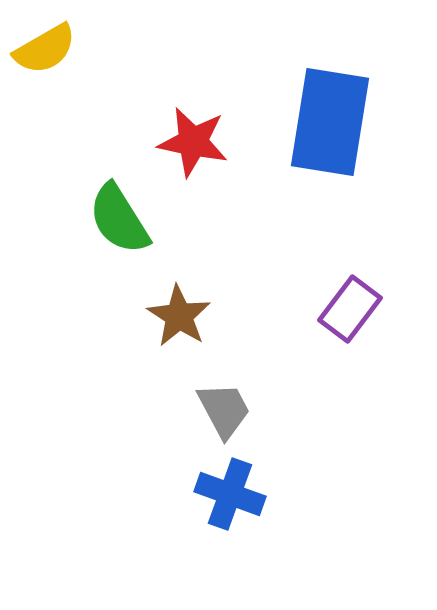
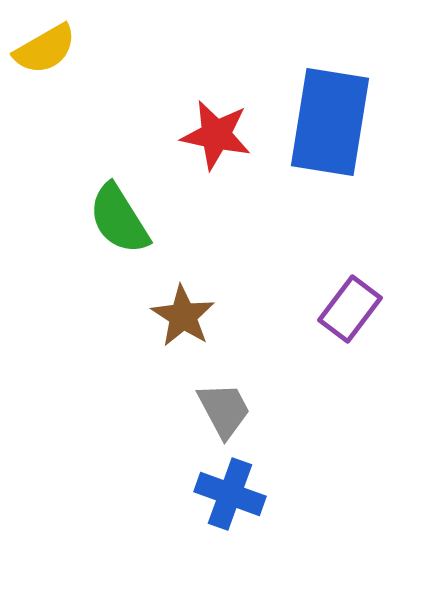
red star: moved 23 px right, 7 px up
brown star: moved 4 px right
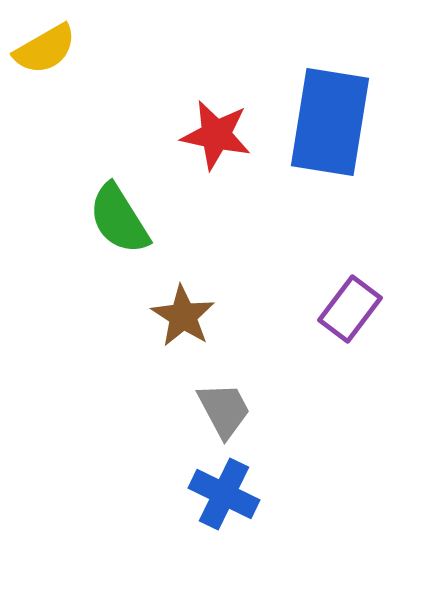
blue cross: moved 6 px left; rotated 6 degrees clockwise
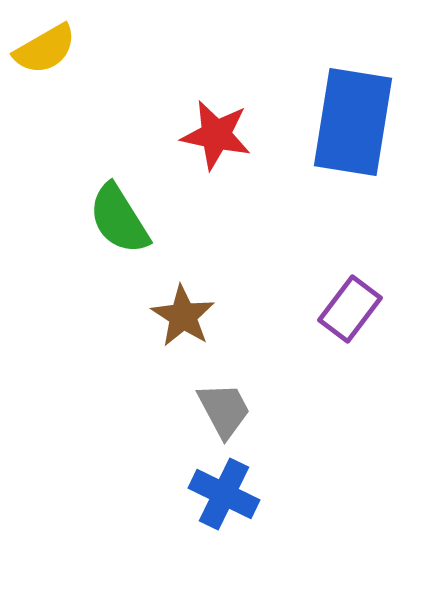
blue rectangle: moved 23 px right
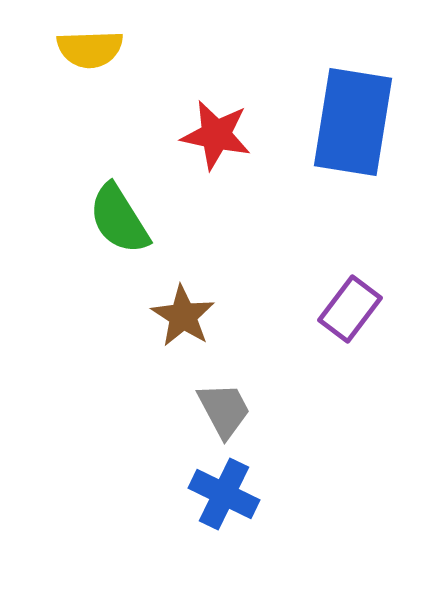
yellow semicircle: moved 45 px right; rotated 28 degrees clockwise
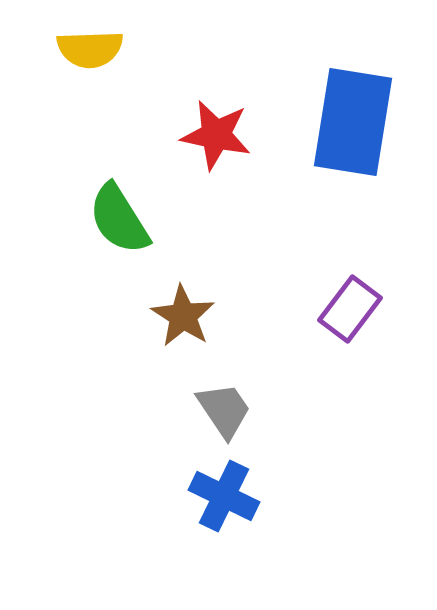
gray trapezoid: rotated 6 degrees counterclockwise
blue cross: moved 2 px down
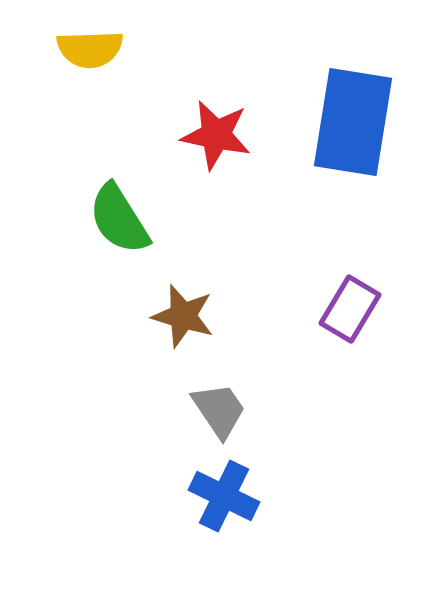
purple rectangle: rotated 6 degrees counterclockwise
brown star: rotated 16 degrees counterclockwise
gray trapezoid: moved 5 px left
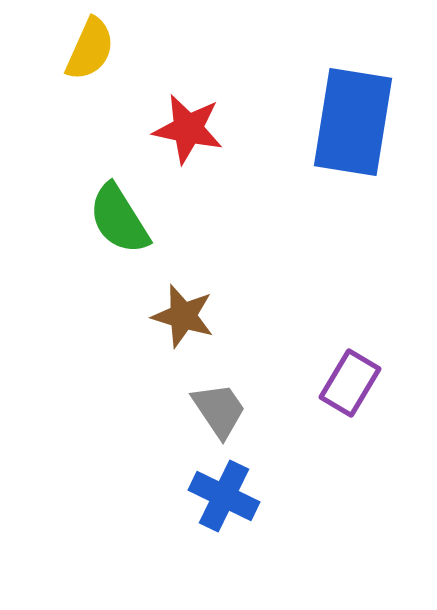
yellow semicircle: rotated 64 degrees counterclockwise
red star: moved 28 px left, 6 px up
purple rectangle: moved 74 px down
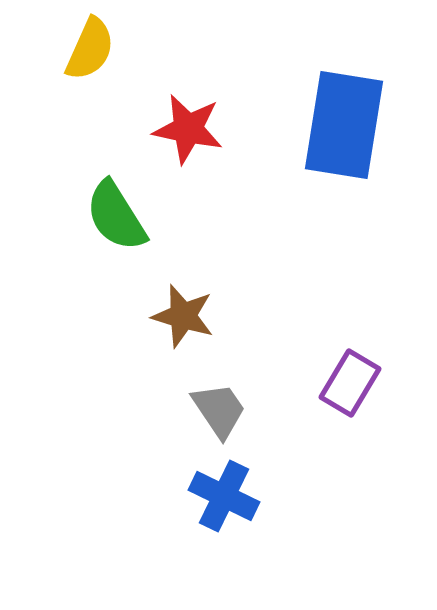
blue rectangle: moved 9 px left, 3 px down
green semicircle: moved 3 px left, 3 px up
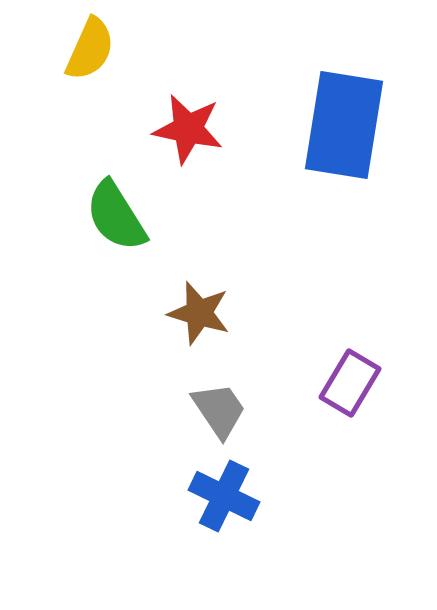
brown star: moved 16 px right, 3 px up
